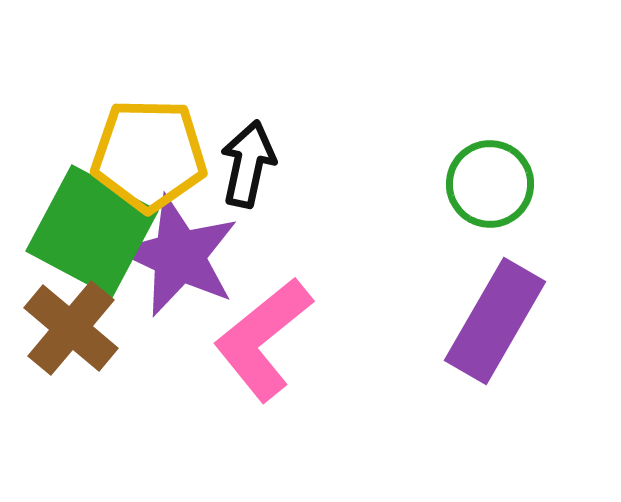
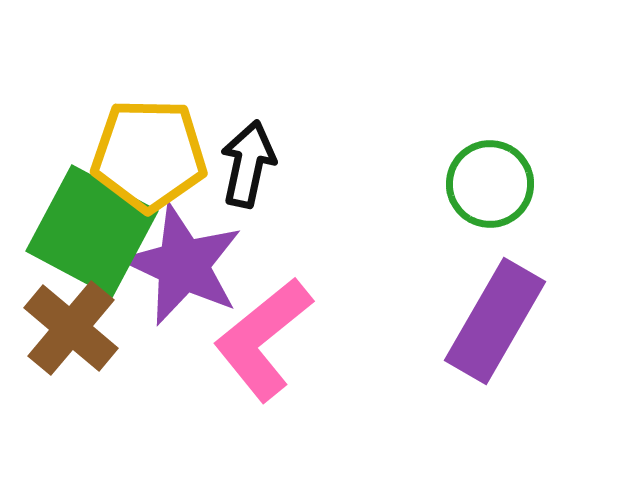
purple star: moved 4 px right, 9 px down
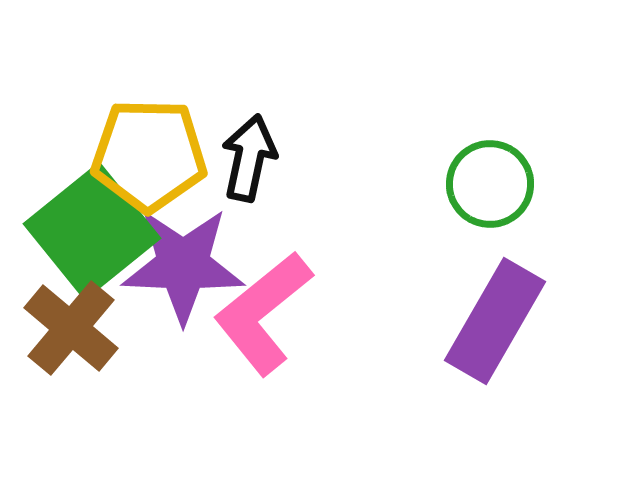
black arrow: moved 1 px right, 6 px up
green square: rotated 23 degrees clockwise
purple star: rotated 23 degrees counterclockwise
pink L-shape: moved 26 px up
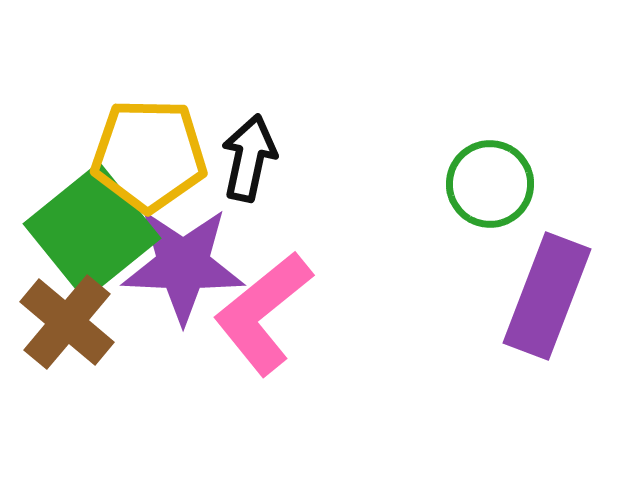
purple rectangle: moved 52 px right, 25 px up; rotated 9 degrees counterclockwise
brown cross: moved 4 px left, 6 px up
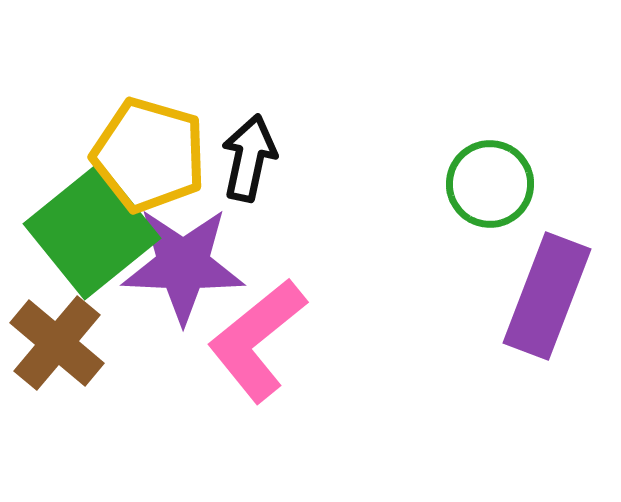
yellow pentagon: rotated 15 degrees clockwise
pink L-shape: moved 6 px left, 27 px down
brown cross: moved 10 px left, 21 px down
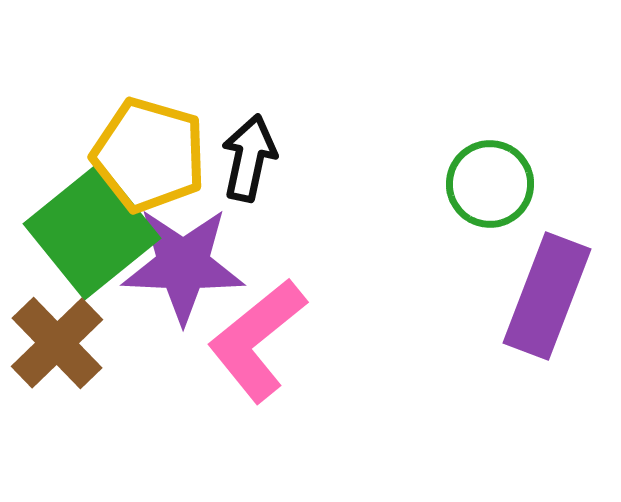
brown cross: rotated 6 degrees clockwise
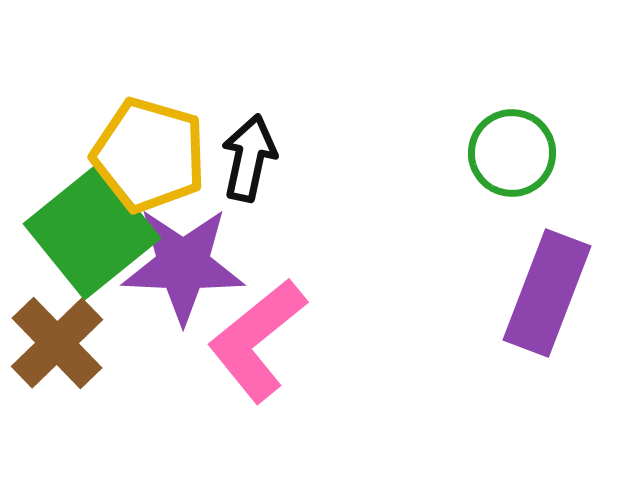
green circle: moved 22 px right, 31 px up
purple rectangle: moved 3 px up
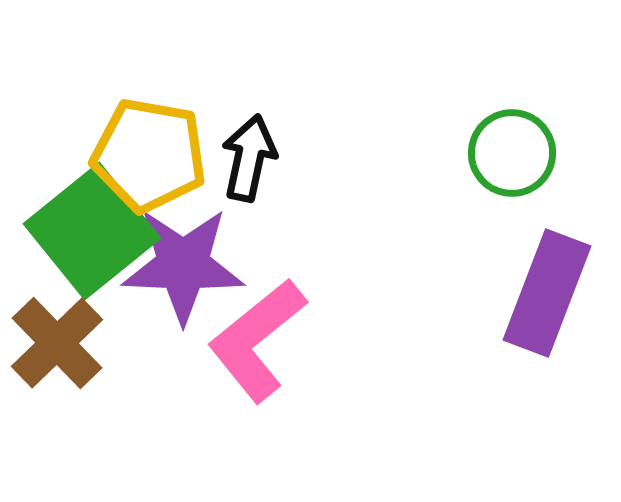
yellow pentagon: rotated 6 degrees counterclockwise
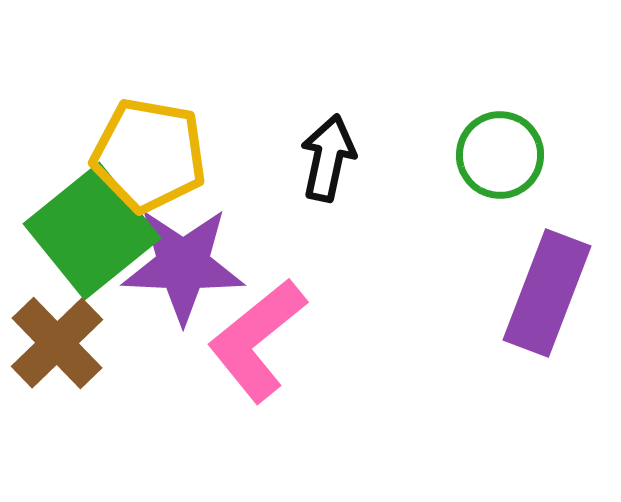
green circle: moved 12 px left, 2 px down
black arrow: moved 79 px right
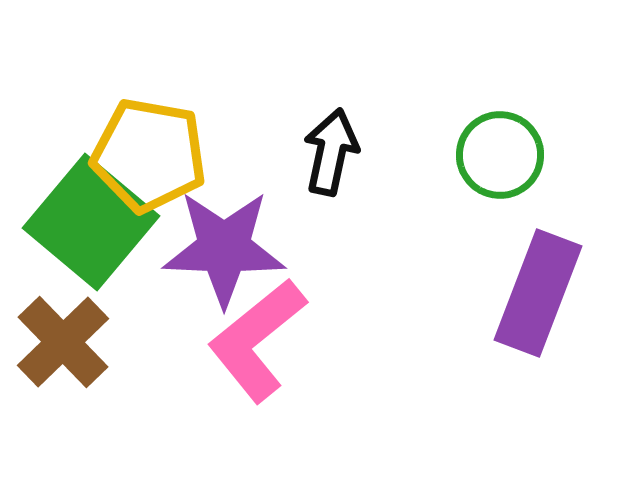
black arrow: moved 3 px right, 6 px up
green square: moved 1 px left, 9 px up; rotated 11 degrees counterclockwise
purple star: moved 41 px right, 17 px up
purple rectangle: moved 9 px left
brown cross: moved 6 px right, 1 px up
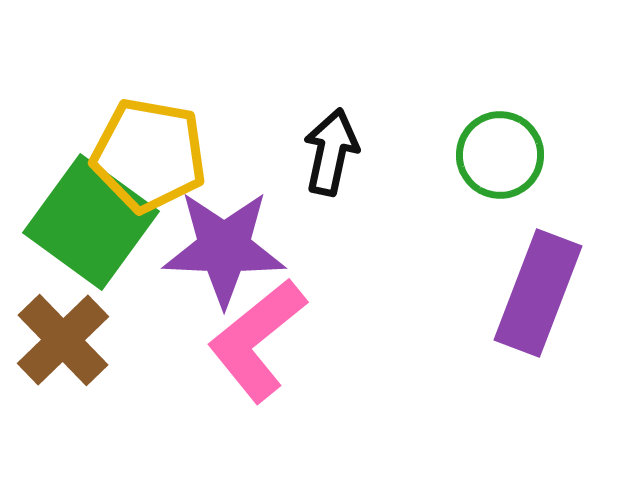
green square: rotated 4 degrees counterclockwise
brown cross: moved 2 px up
